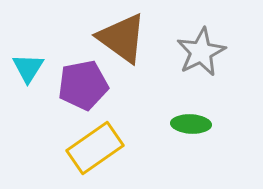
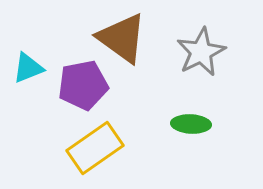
cyan triangle: rotated 36 degrees clockwise
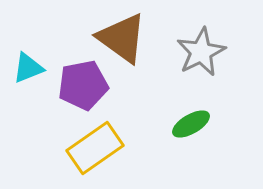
green ellipse: rotated 33 degrees counterclockwise
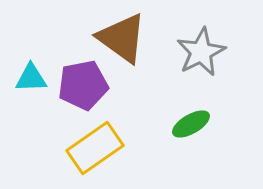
cyan triangle: moved 3 px right, 10 px down; rotated 20 degrees clockwise
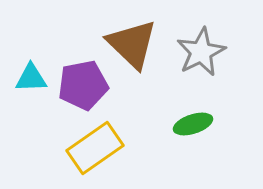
brown triangle: moved 10 px right, 6 px down; rotated 8 degrees clockwise
green ellipse: moved 2 px right; rotated 12 degrees clockwise
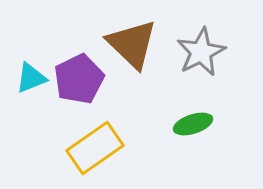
cyan triangle: rotated 20 degrees counterclockwise
purple pentagon: moved 4 px left, 6 px up; rotated 15 degrees counterclockwise
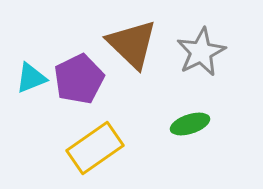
green ellipse: moved 3 px left
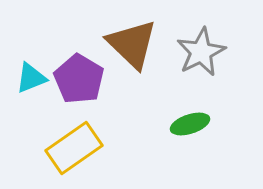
purple pentagon: rotated 15 degrees counterclockwise
yellow rectangle: moved 21 px left
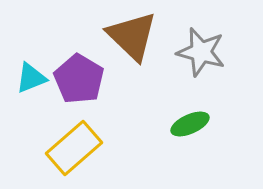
brown triangle: moved 8 px up
gray star: rotated 30 degrees counterclockwise
green ellipse: rotated 6 degrees counterclockwise
yellow rectangle: rotated 6 degrees counterclockwise
